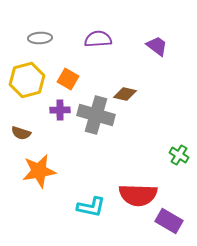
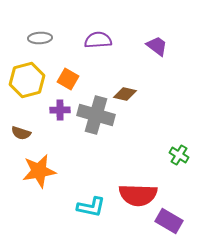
purple semicircle: moved 1 px down
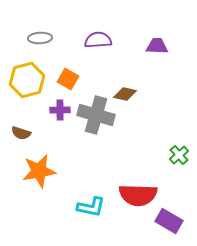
purple trapezoid: rotated 35 degrees counterclockwise
green cross: rotated 18 degrees clockwise
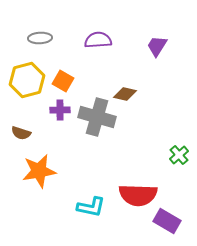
purple trapezoid: rotated 60 degrees counterclockwise
orange square: moved 5 px left, 2 px down
gray cross: moved 1 px right, 2 px down
purple rectangle: moved 2 px left
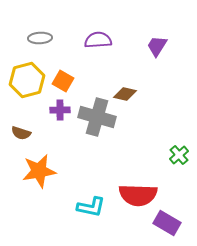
purple rectangle: moved 2 px down
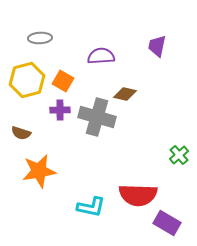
purple semicircle: moved 3 px right, 16 px down
purple trapezoid: rotated 20 degrees counterclockwise
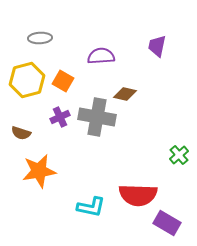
purple cross: moved 7 px down; rotated 24 degrees counterclockwise
gray cross: rotated 6 degrees counterclockwise
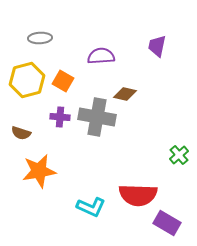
purple cross: rotated 30 degrees clockwise
cyan L-shape: rotated 12 degrees clockwise
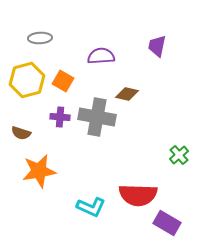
brown diamond: moved 2 px right
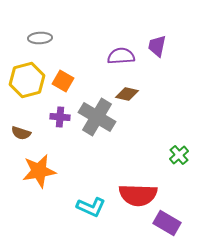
purple semicircle: moved 20 px right
gray cross: rotated 21 degrees clockwise
